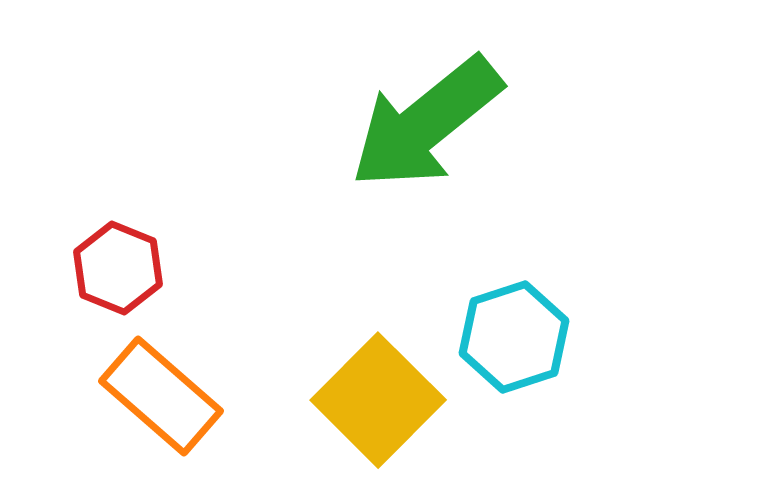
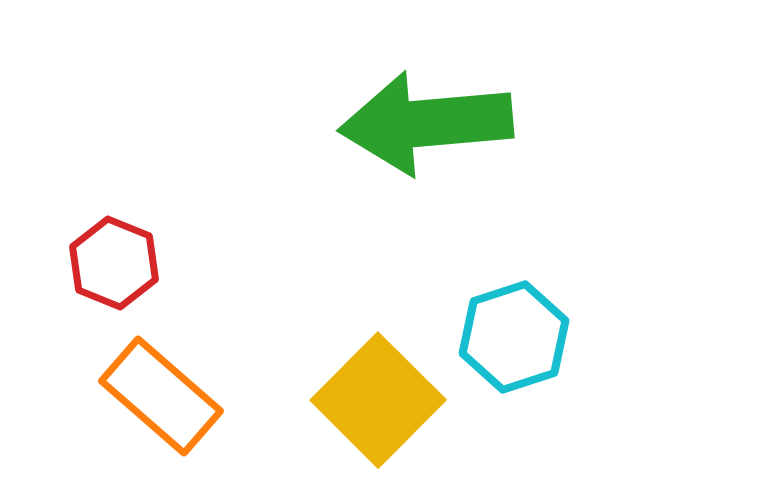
green arrow: rotated 34 degrees clockwise
red hexagon: moved 4 px left, 5 px up
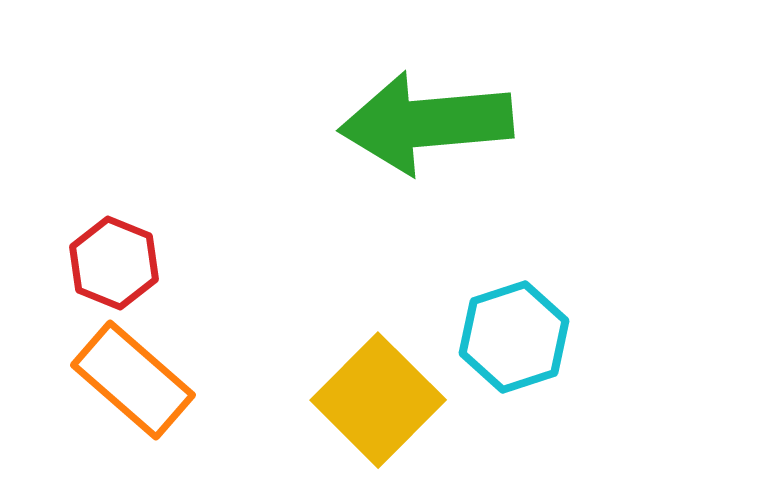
orange rectangle: moved 28 px left, 16 px up
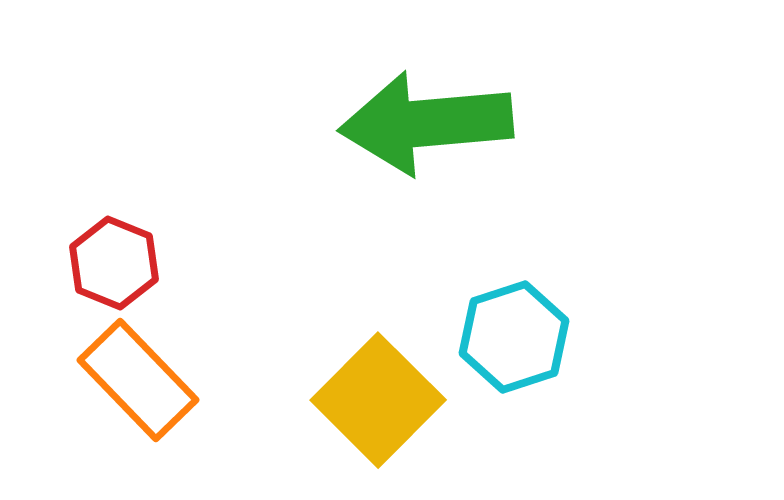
orange rectangle: moved 5 px right; rotated 5 degrees clockwise
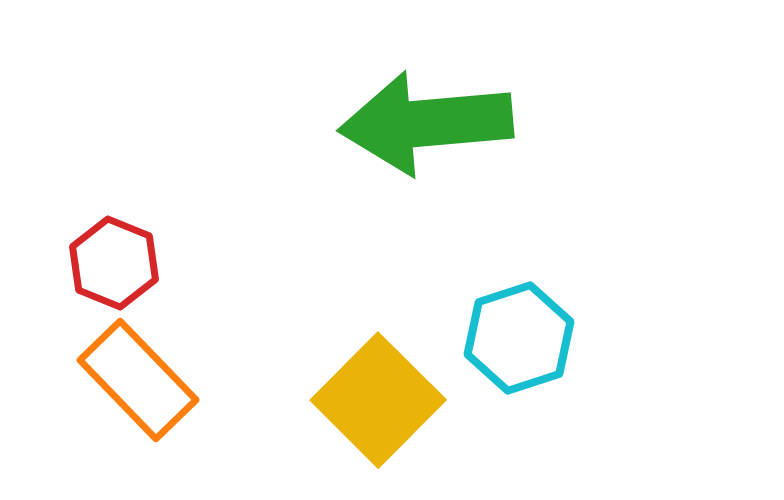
cyan hexagon: moved 5 px right, 1 px down
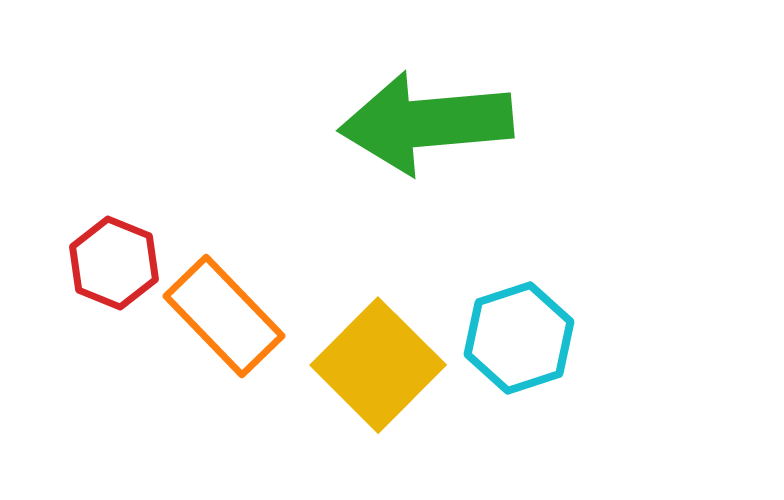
orange rectangle: moved 86 px right, 64 px up
yellow square: moved 35 px up
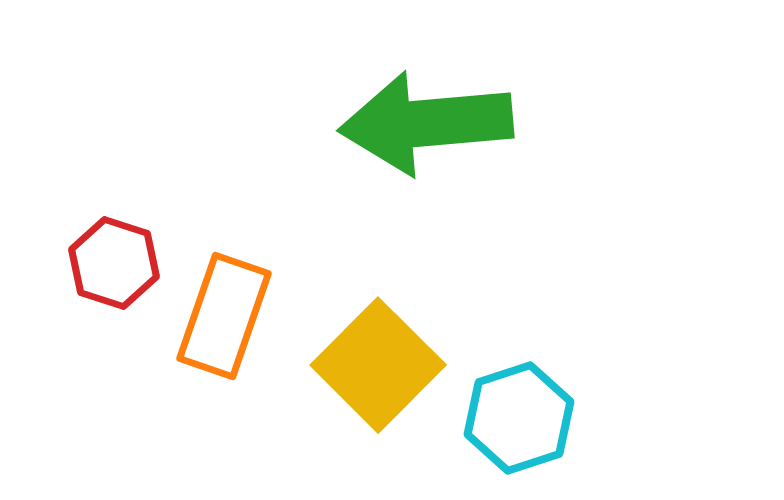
red hexagon: rotated 4 degrees counterclockwise
orange rectangle: rotated 63 degrees clockwise
cyan hexagon: moved 80 px down
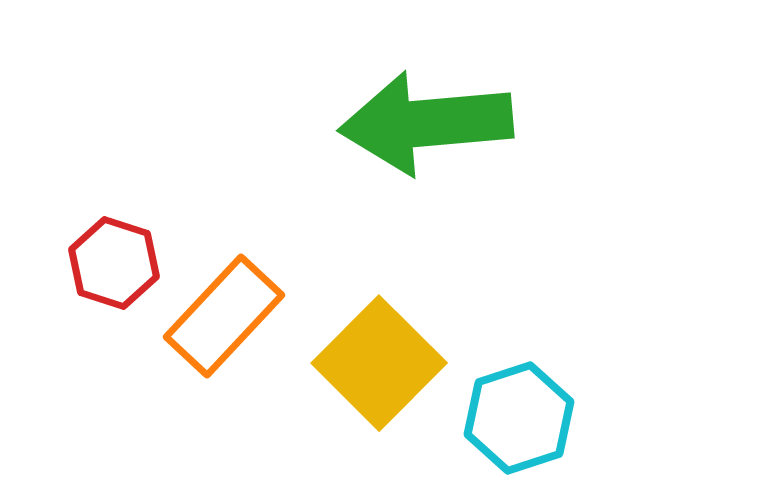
orange rectangle: rotated 24 degrees clockwise
yellow square: moved 1 px right, 2 px up
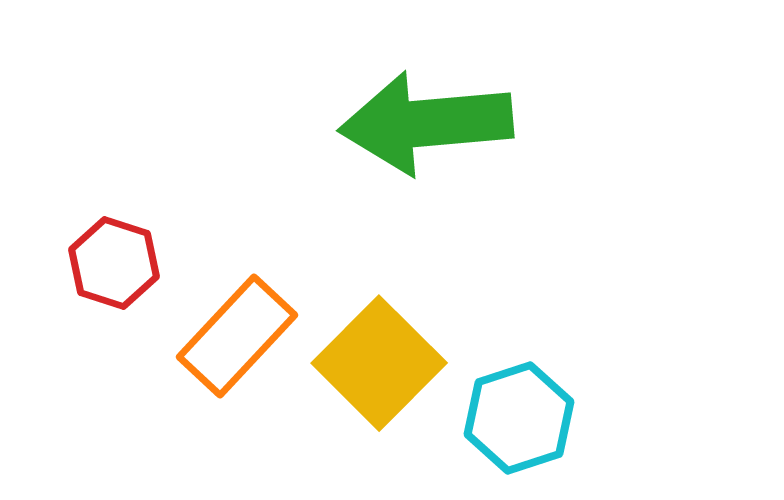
orange rectangle: moved 13 px right, 20 px down
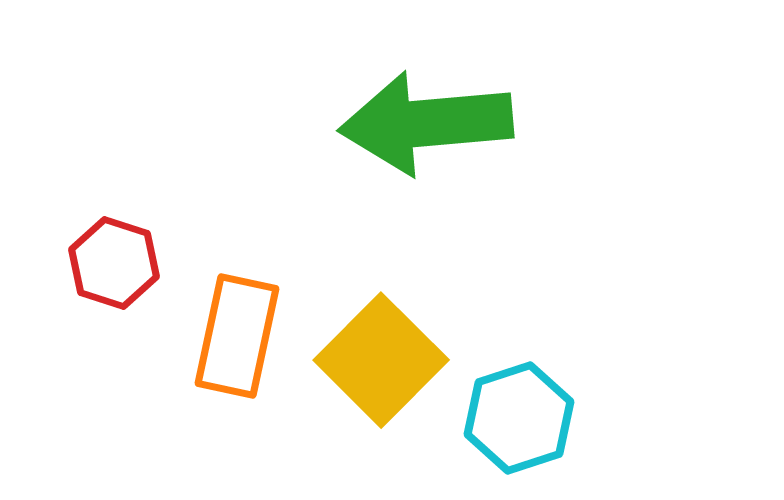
orange rectangle: rotated 31 degrees counterclockwise
yellow square: moved 2 px right, 3 px up
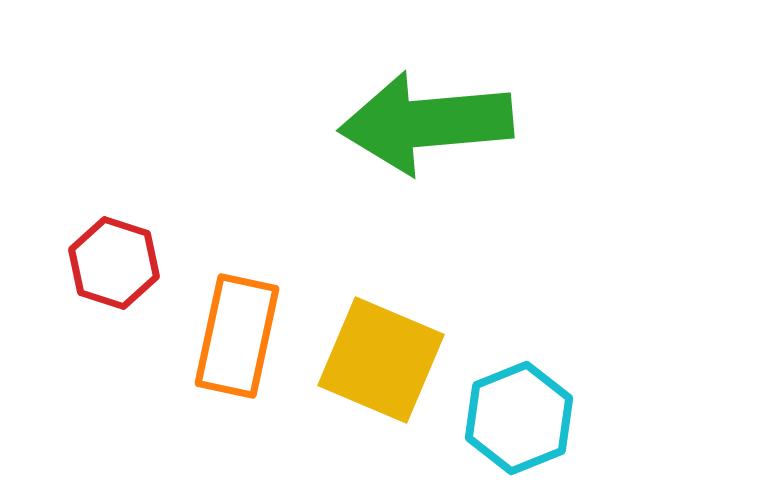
yellow square: rotated 22 degrees counterclockwise
cyan hexagon: rotated 4 degrees counterclockwise
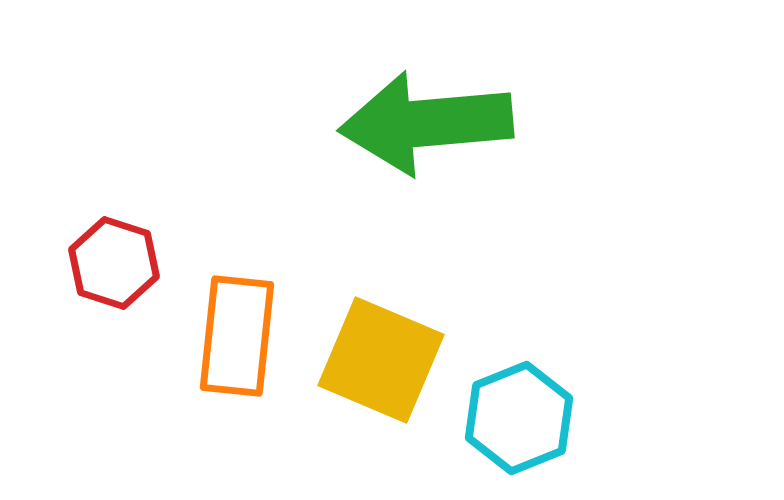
orange rectangle: rotated 6 degrees counterclockwise
